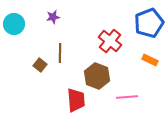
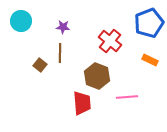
purple star: moved 10 px right, 10 px down; rotated 16 degrees clockwise
cyan circle: moved 7 px right, 3 px up
red trapezoid: moved 6 px right, 3 px down
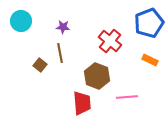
brown line: rotated 12 degrees counterclockwise
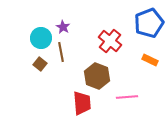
cyan circle: moved 20 px right, 17 px down
purple star: rotated 24 degrees clockwise
brown line: moved 1 px right, 1 px up
brown square: moved 1 px up
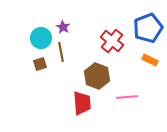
blue pentagon: moved 1 px left, 5 px down
red cross: moved 2 px right
brown square: rotated 32 degrees clockwise
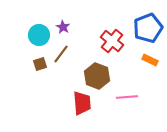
cyan circle: moved 2 px left, 3 px up
brown line: moved 2 px down; rotated 48 degrees clockwise
